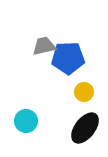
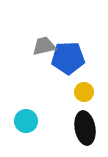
black ellipse: rotated 48 degrees counterclockwise
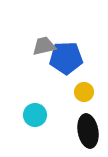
blue pentagon: moved 2 px left
cyan circle: moved 9 px right, 6 px up
black ellipse: moved 3 px right, 3 px down
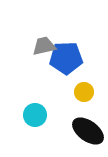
black ellipse: rotated 44 degrees counterclockwise
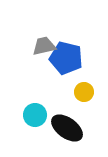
blue pentagon: rotated 16 degrees clockwise
black ellipse: moved 21 px left, 3 px up
